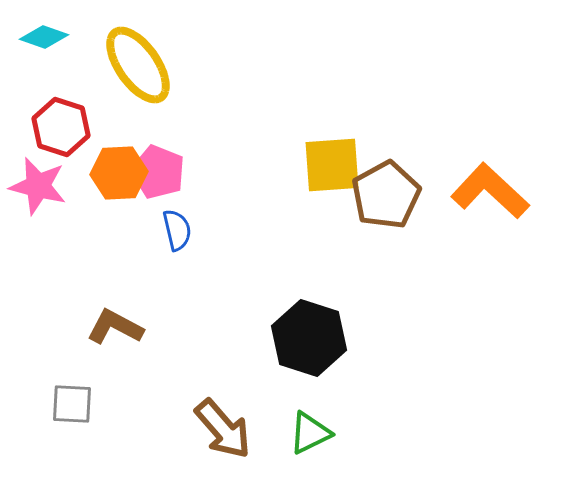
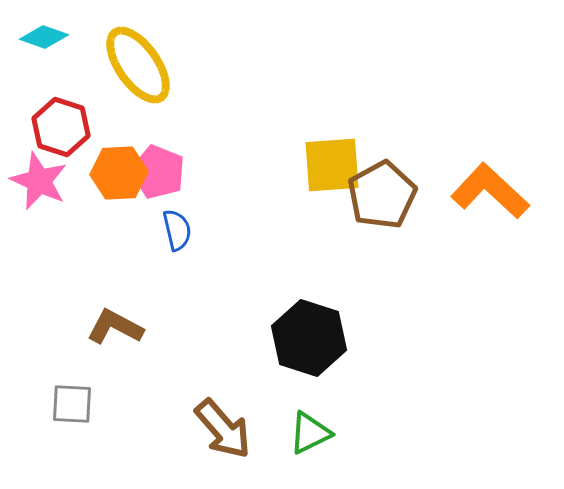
pink star: moved 1 px right, 5 px up; rotated 10 degrees clockwise
brown pentagon: moved 4 px left
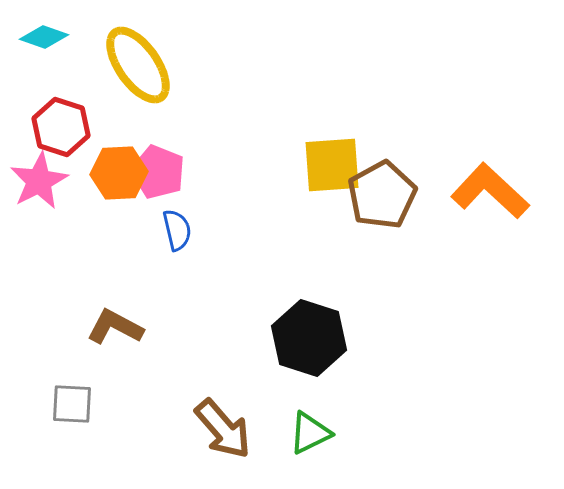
pink star: rotated 20 degrees clockwise
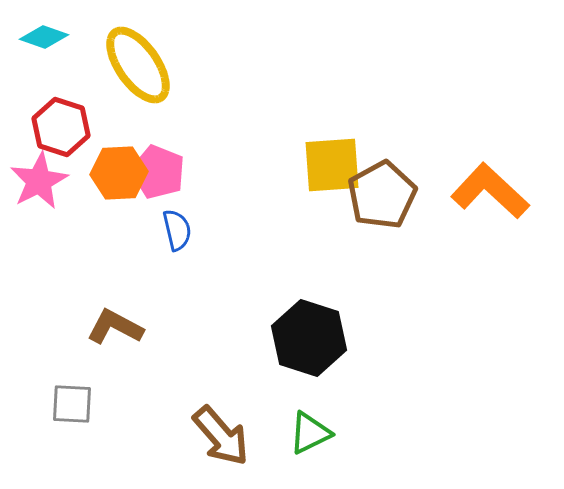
brown arrow: moved 2 px left, 7 px down
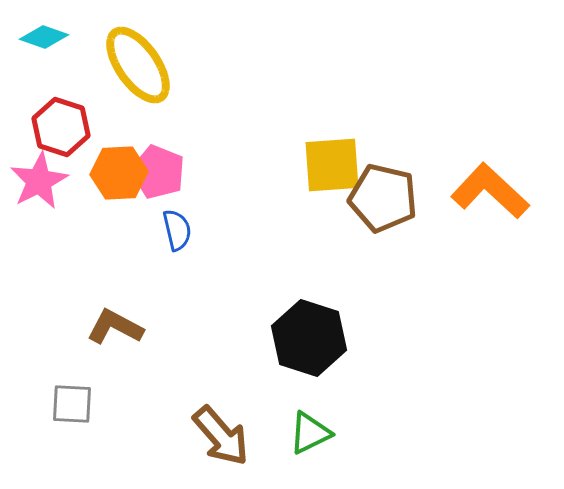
brown pentagon: moved 1 px right, 3 px down; rotated 30 degrees counterclockwise
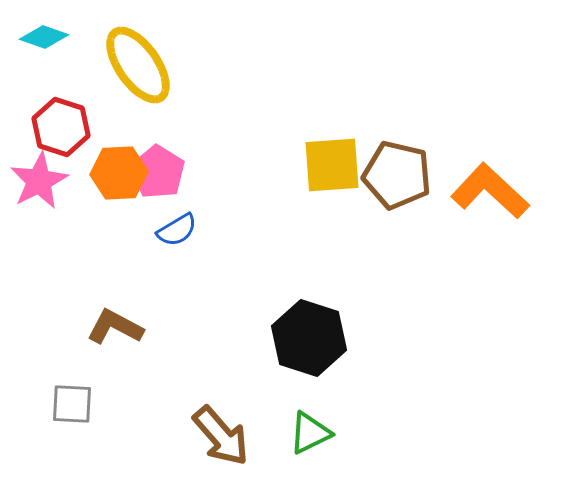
pink pentagon: rotated 10 degrees clockwise
brown pentagon: moved 14 px right, 23 px up
blue semicircle: rotated 72 degrees clockwise
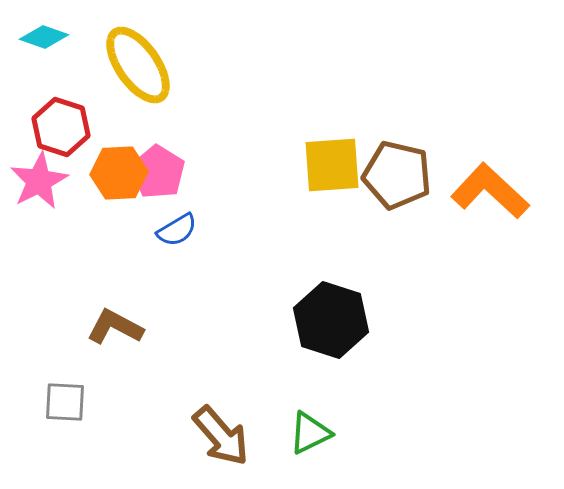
black hexagon: moved 22 px right, 18 px up
gray square: moved 7 px left, 2 px up
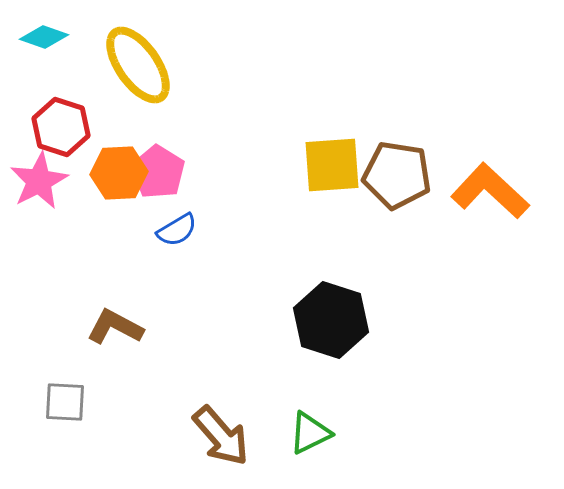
brown pentagon: rotated 4 degrees counterclockwise
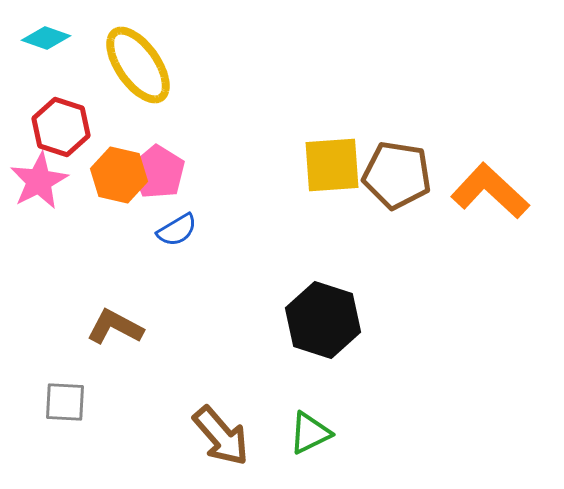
cyan diamond: moved 2 px right, 1 px down
orange hexagon: moved 2 px down; rotated 16 degrees clockwise
black hexagon: moved 8 px left
